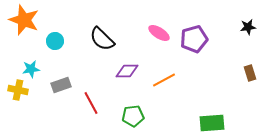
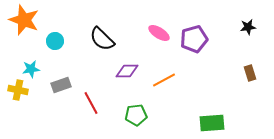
green pentagon: moved 3 px right, 1 px up
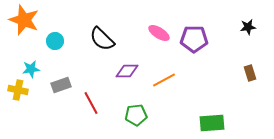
purple pentagon: rotated 16 degrees clockwise
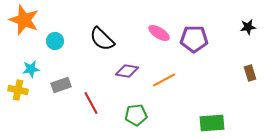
purple diamond: rotated 10 degrees clockwise
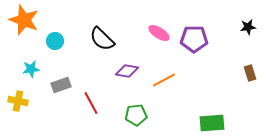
yellow cross: moved 11 px down
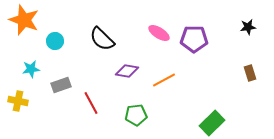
green rectangle: rotated 40 degrees counterclockwise
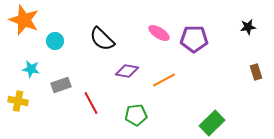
cyan star: rotated 18 degrees clockwise
brown rectangle: moved 6 px right, 1 px up
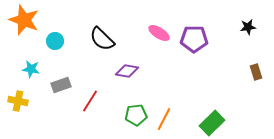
orange line: moved 39 px down; rotated 35 degrees counterclockwise
red line: moved 1 px left, 2 px up; rotated 60 degrees clockwise
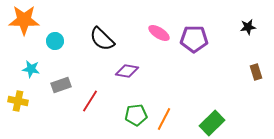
orange star: rotated 20 degrees counterclockwise
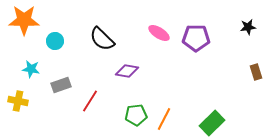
purple pentagon: moved 2 px right, 1 px up
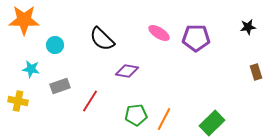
cyan circle: moved 4 px down
gray rectangle: moved 1 px left, 1 px down
